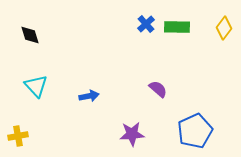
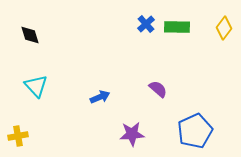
blue arrow: moved 11 px right, 1 px down; rotated 12 degrees counterclockwise
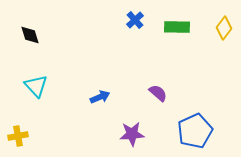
blue cross: moved 11 px left, 4 px up
purple semicircle: moved 4 px down
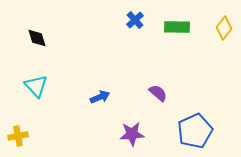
black diamond: moved 7 px right, 3 px down
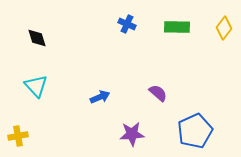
blue cross: moved 8 px left, 4 px down; rotated 24 degrees counterclockwise
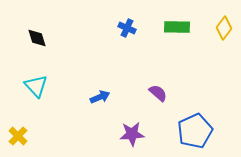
blue cross: moved 4 px down
yellow cross: rotated 36 degrees counterclockwise
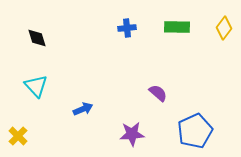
blue cross: rotated 30 degrees counterclockwise
blue arrow: moved 17 px left, 12 px down
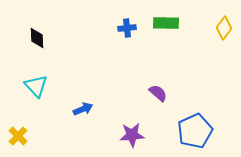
green rectangle: moved 11 px left, 4 px up
black diamond: rotated 15 degrees clockwise
purple star: moved 1 px down
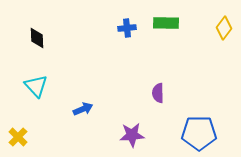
purple semicircle: rotated 132 degrees counterclockwise
blue pentagon: moved 4 px right, 2 px down; rotated 24 degrees clockwise
yellow cross: moved 1 px down
